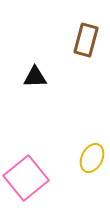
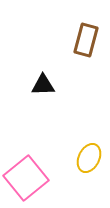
black triangle: moved 8 px right, 8 px down
yellow ellipse: moved 3 px left
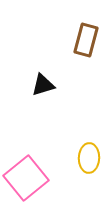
black triangle: rotated 15 degrees counterclockwise
yellow ellipse: rotated 24 degrees counterclockwise
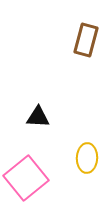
black triangle: moved 5 px left, 32 px down; rotated 20 degrees clockwise
yellow ellipse: moved 2 px left
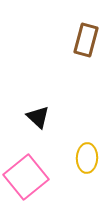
black triangle: rotated 40 degrees clockwise
pink square: moved 1 px up
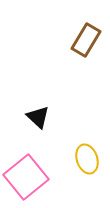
brown rectangle: rotated 16 degrees clockwise
yellow ellipse: moved 1 px down; rotated 20 degrees counterclockwise
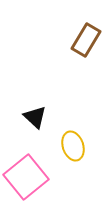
black triangle: moved 3 px left
yellow ellipse: moved 14 px left, 13 px up
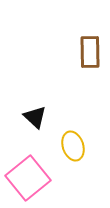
brown rectangle: moved 4 px right, 12 px down; rotated 32 degrees counterclockwise
pink square: moved 2 px right, 1 px down
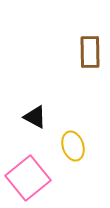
black triangle: rotated 15 degrees counterclockwise
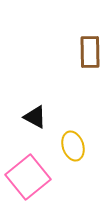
pink square: moved 1 px up
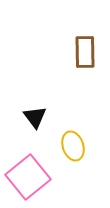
brown rectangle: moved 5 px left
black triangle: rotated 25 degrees clockwise
